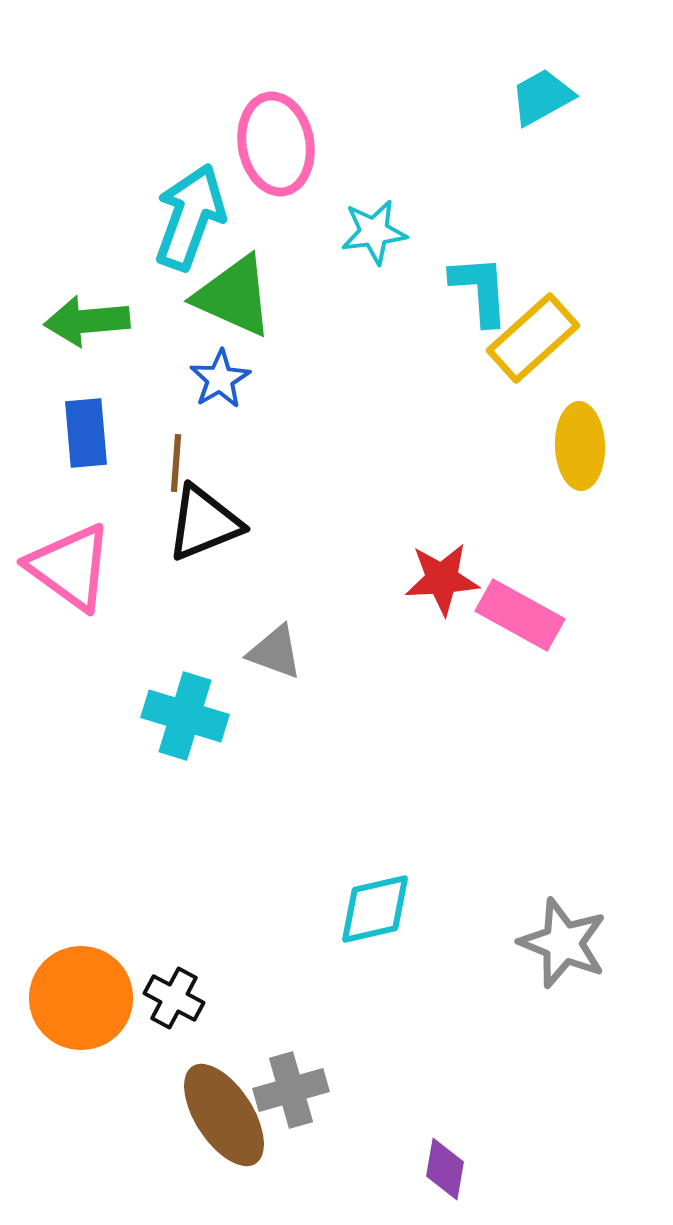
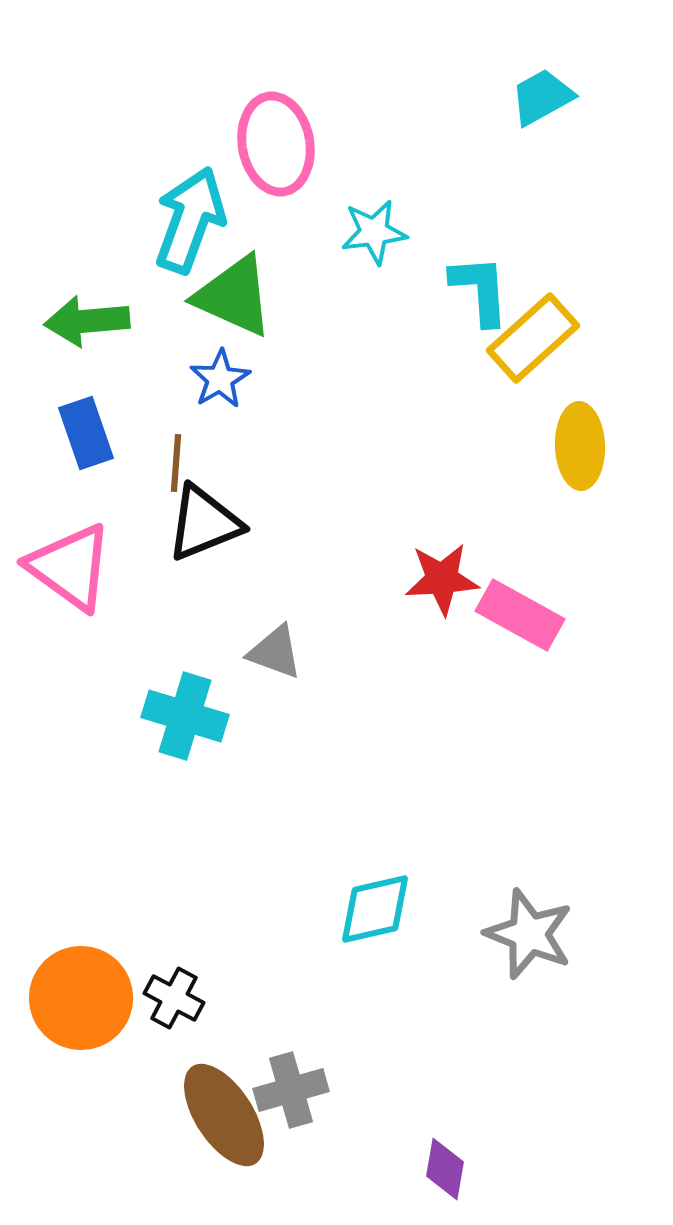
cyan arrow: moved 3 px down
blue rectangle: rotated 14 degrees counterclockwise
gray star: moved 34 px left, 9 px up
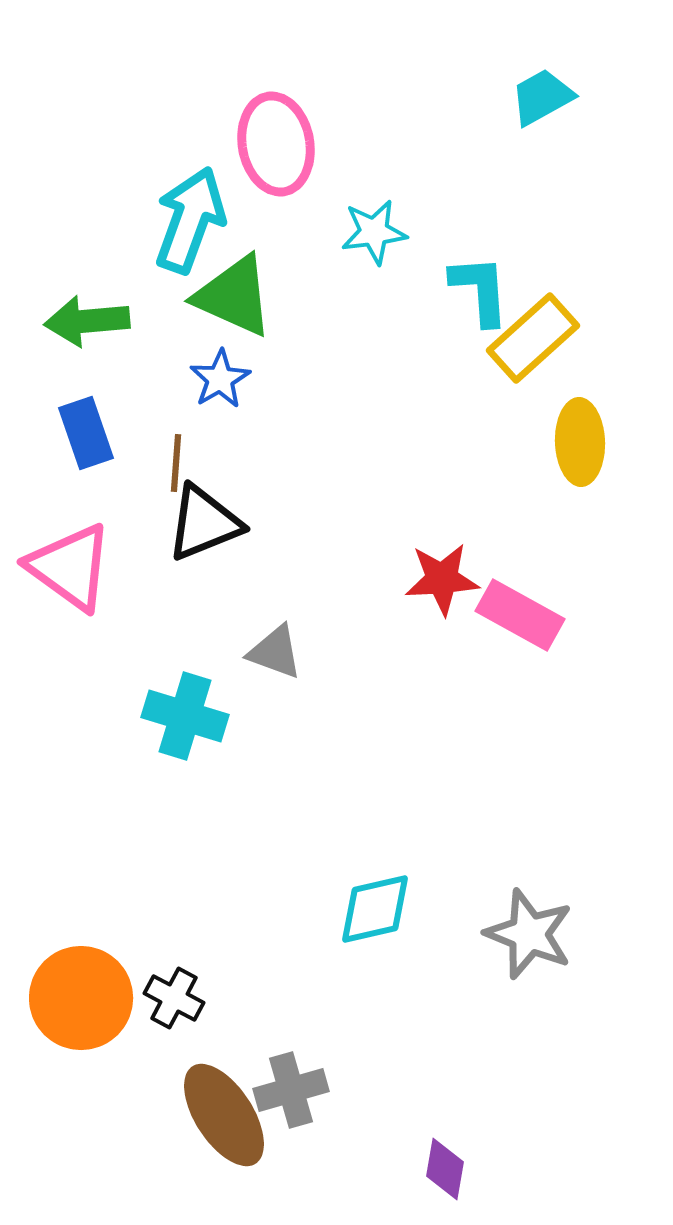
yellow ellipse: moved 4 px up
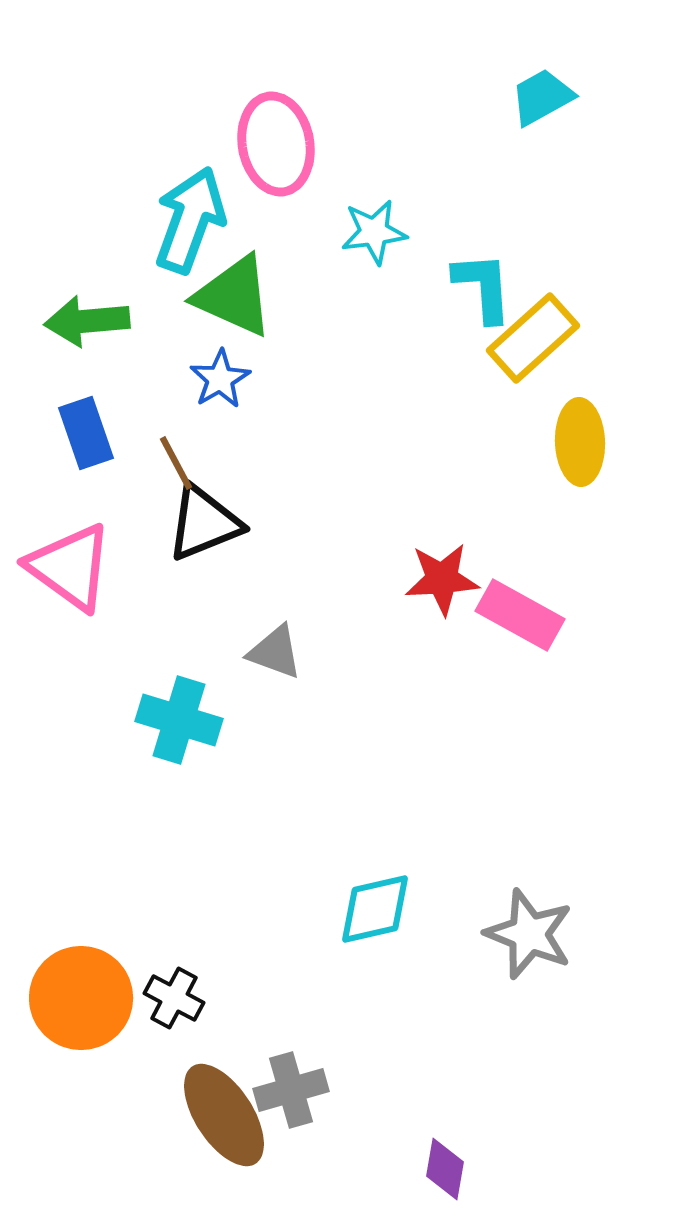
cyan L-shape: moved 3 px right, 3 px up
brown line: rotated 32 degrees counterclockwise
cyan cross: moved 6 px left, 4 px down
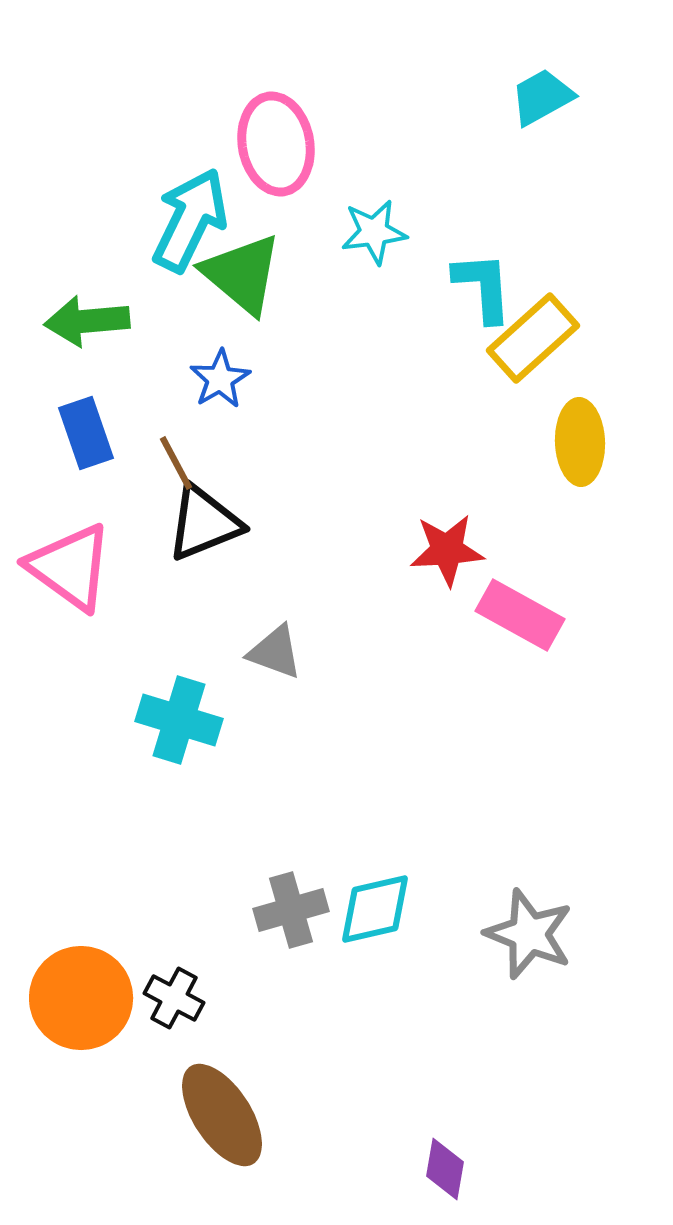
cyan arrow: rotated 6 degrees clockwise
green triangle: moved 8 px right, 22 px up; rotated 16 degrees clockwise
red star: moved 5 px right, 29 px up
gray cross: moved 180 px up
brown ellipse: moved 2 px left
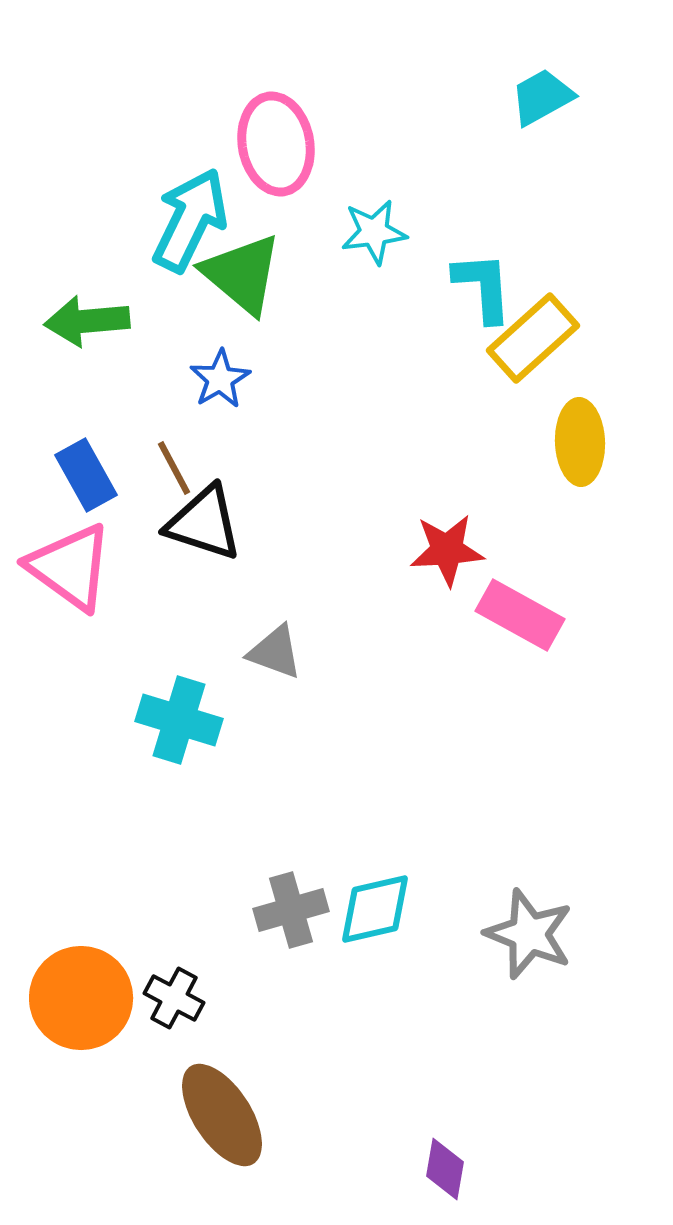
blue rectangle: moved 42 px down; rotated 10 degrees counterclockwise
brown line: moved 2 px left, 5 px down
black triangle: rotated 40 degrees clockwise
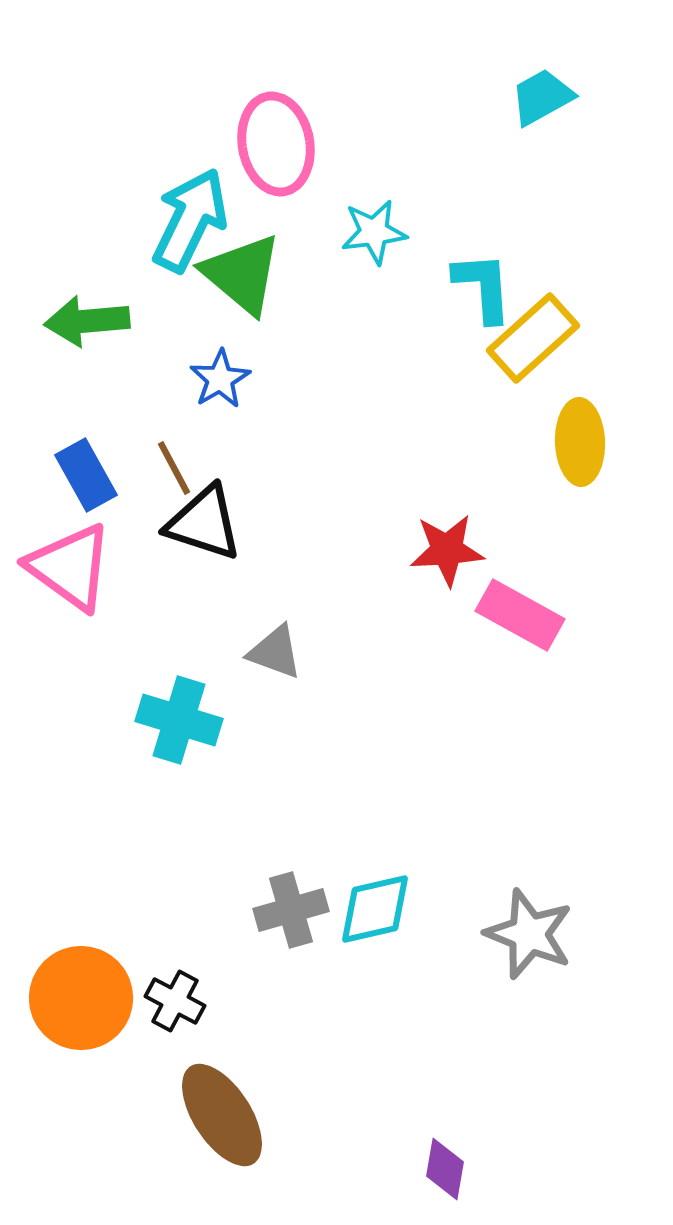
black cross: moved 1 px right, 3 px down
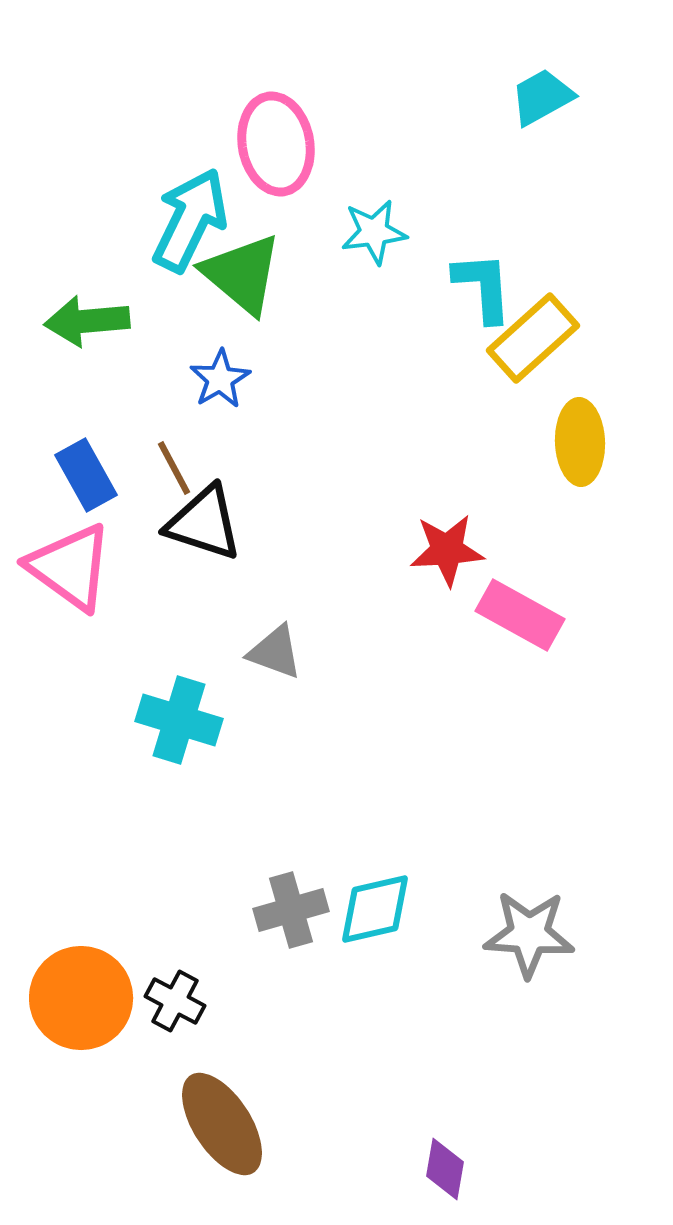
gray star: rotated 18 degrees counterclockwise
brown ellipse: moved 9 px down
